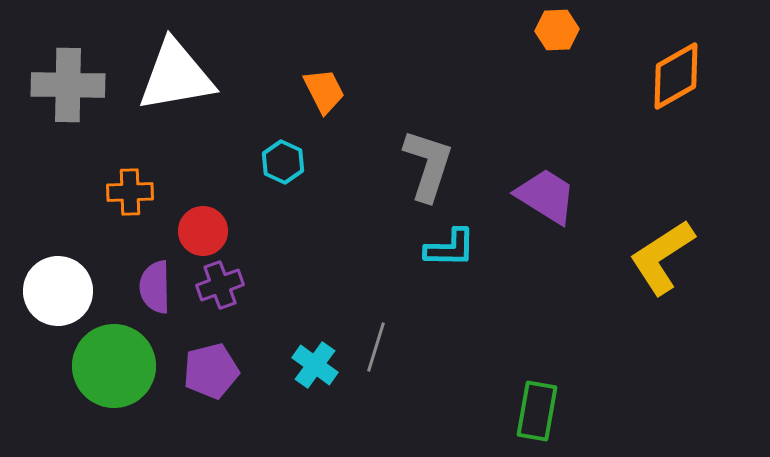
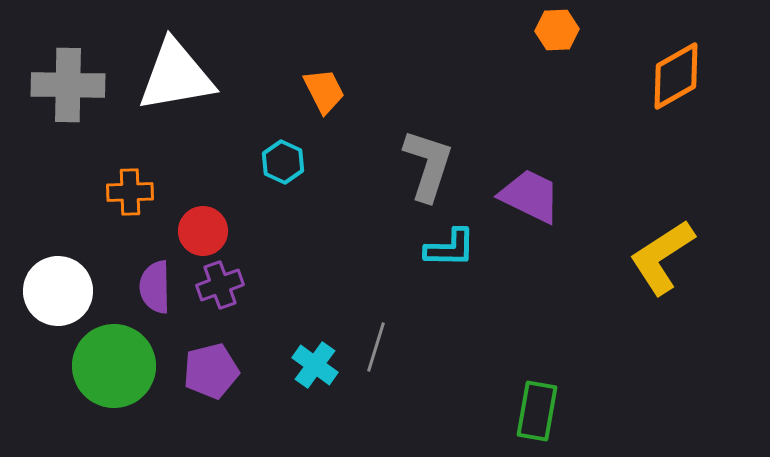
purple trapezoid: moved 16 px left; rotated 6 degrees counterclockwise
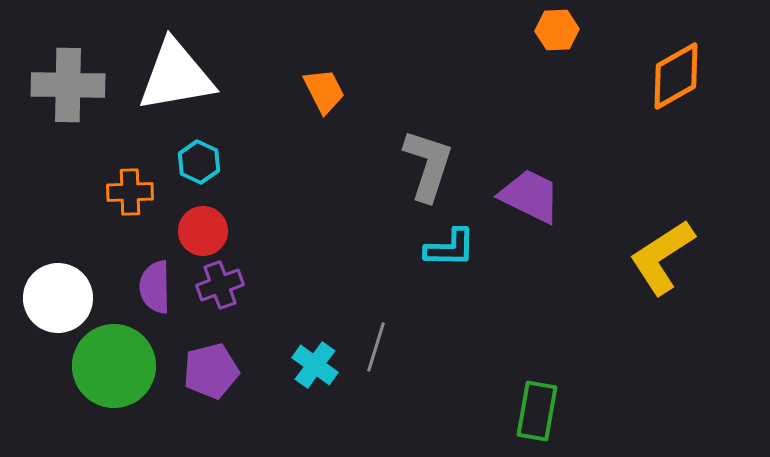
cyan hexagon: moved 84 px left
white circle: moved 7 px down
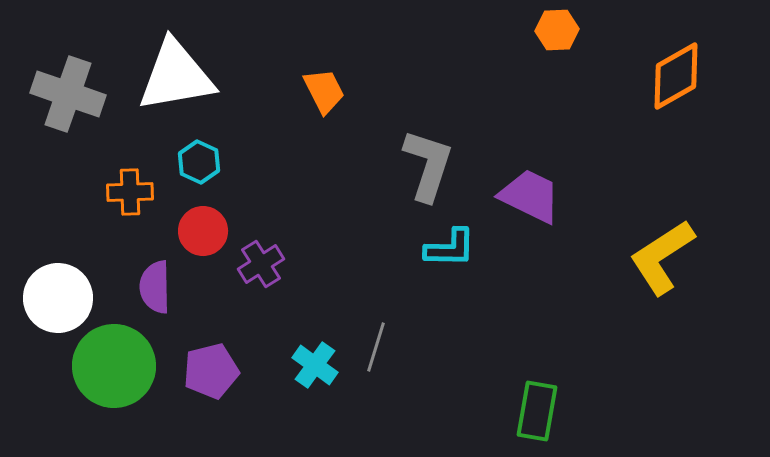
gray cross: moved 9 px down; rotated 18 degrees clockwise
purple cross: moved 41 px right, 21 px up; rotated 12 degrees counterclockwise
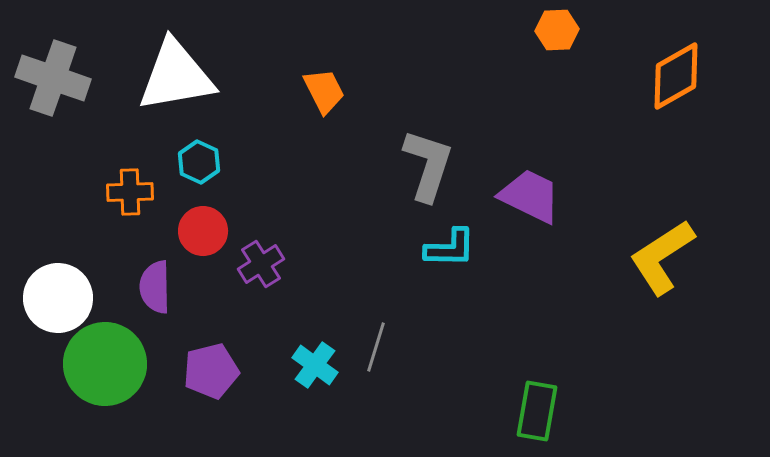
gray cross: moved 15 px left, 16 px up
green circle: moved 9 px left, 2 px up
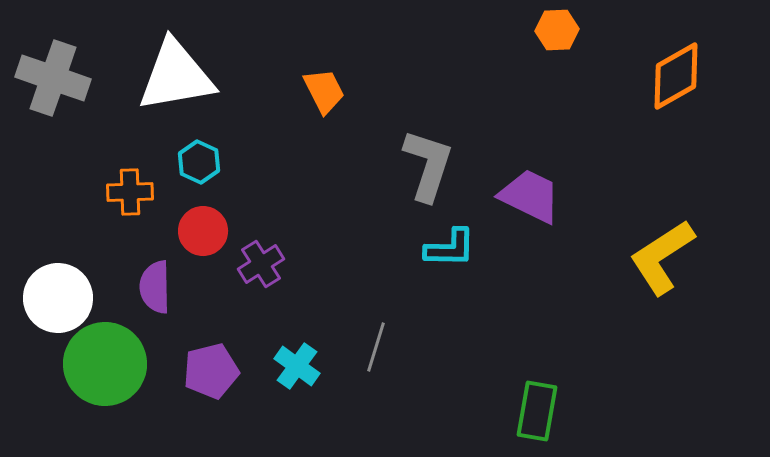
cyan cross: moved 18 px left, 1 px down
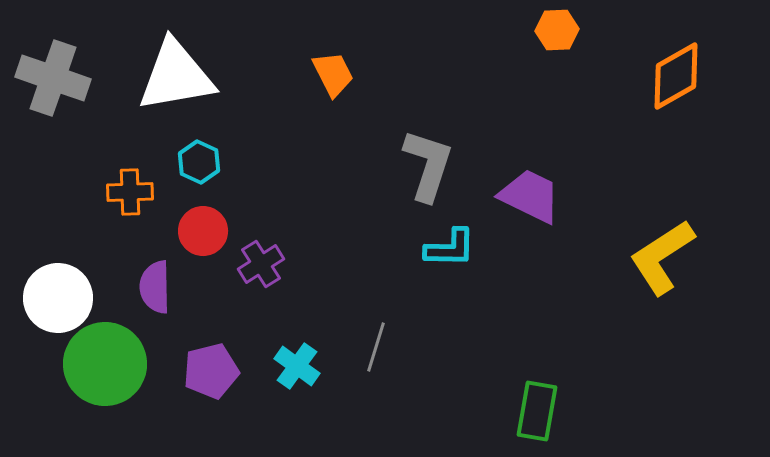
orange trapezoid: moved 9 px right, 17 px up
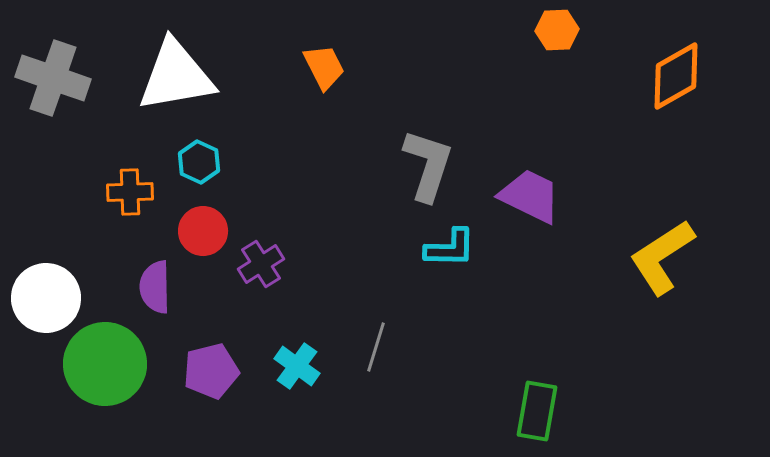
orange trapezoid: moved 9 px left, 7 px up
white circle: moved 12 px left
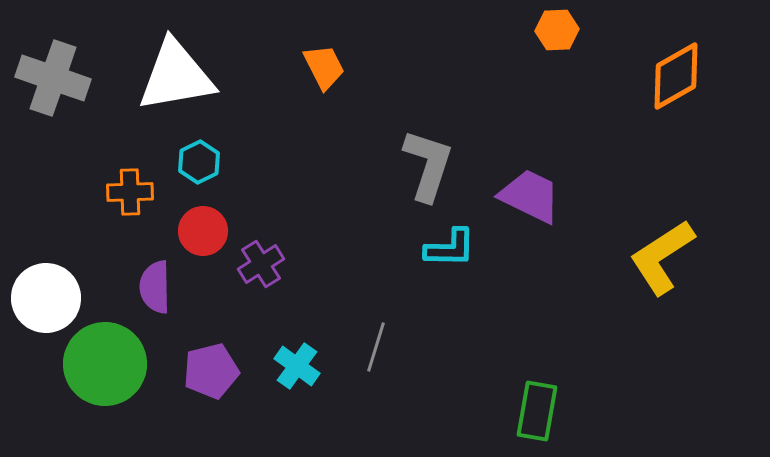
cyan hexagon: rotated 9 degrees clockwise
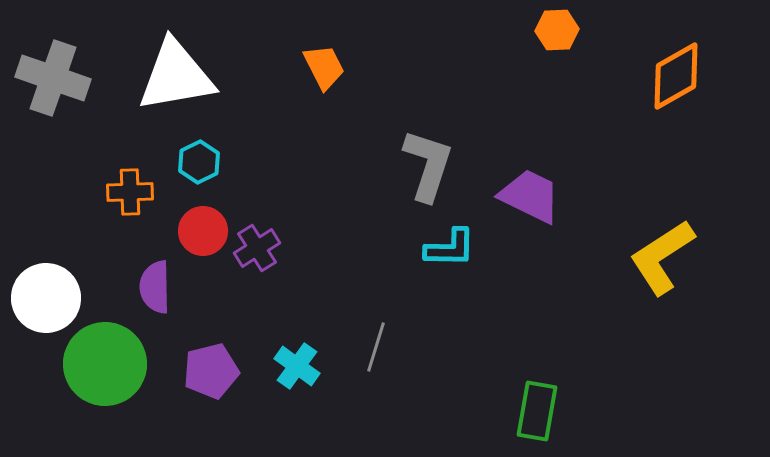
purple cross: moved 4 px left, 16 px up
